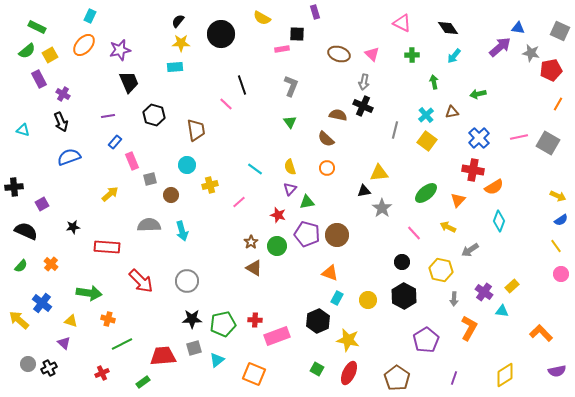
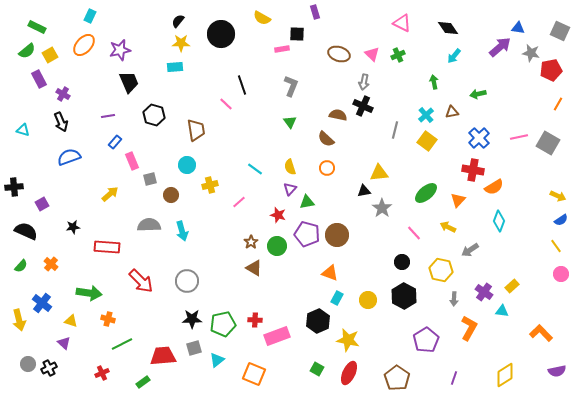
green cross at (412, 55): moved 14 px left; rotated 24 degrees counterclockwise
yellow arrow at (19, 320): rotated 145 degrees counterclockwise
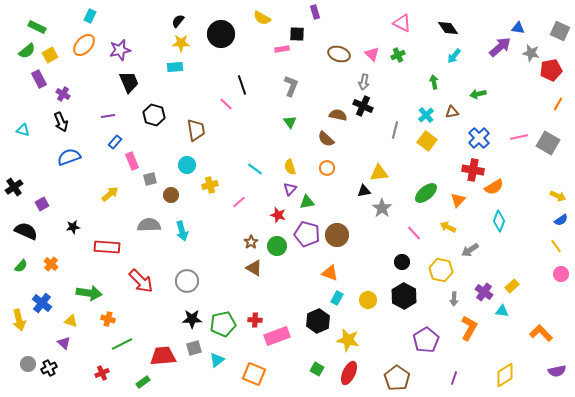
black cross at (14, 187): rotated 30 degrees counterclockwise
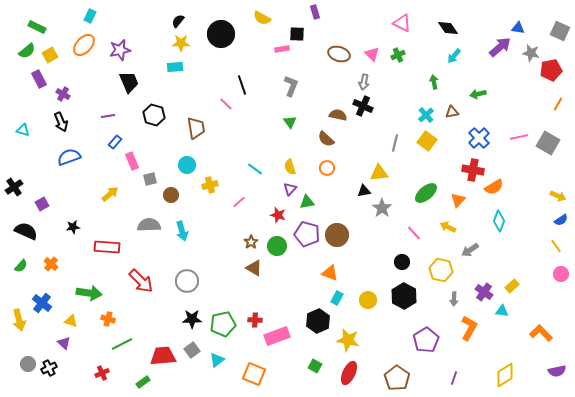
brown trapezoid at (196, 130): moved 2 px up
gray line at (395, 130): moved 13 px down
gray square at (194, 348): moved 2 px left, 2 px down; rotated 21 degrees counterclockwise
green square at (317, 369): moved 2 px left, 3 px up
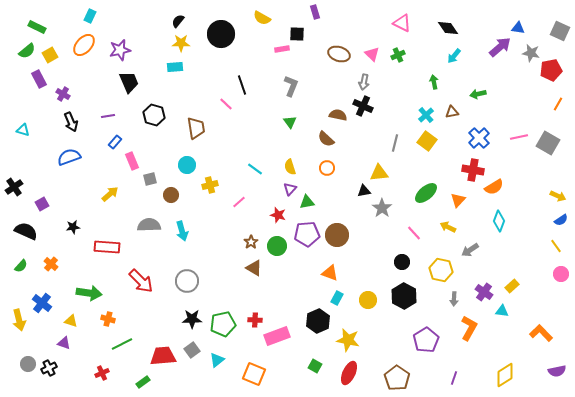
black arrow at (61, 122): moved 10 px right
purple pentagon at (307, 234): rotated 20 degrees counterclockwise
purple triangle at (64, 343): rotated 24 degrees counterclockwise
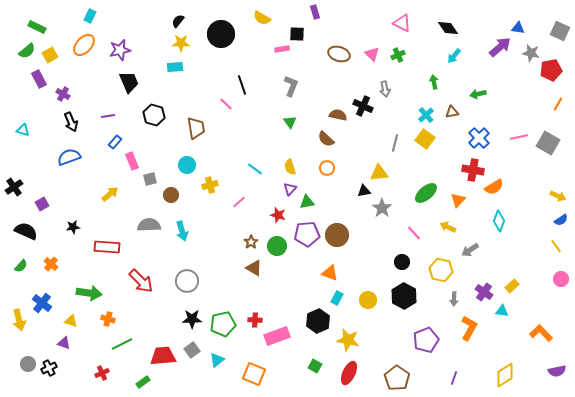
gray arrow at (364, 82): moved 21 px right, 7 px down; rotated 21 degrees counterclockwise
yellow square at (427, 141): moved 2 px left, 2 px up
pink circle at (561, 274): moved 5 px down
purple pentagon at (426, 340): rotated 10 degrees clockwise
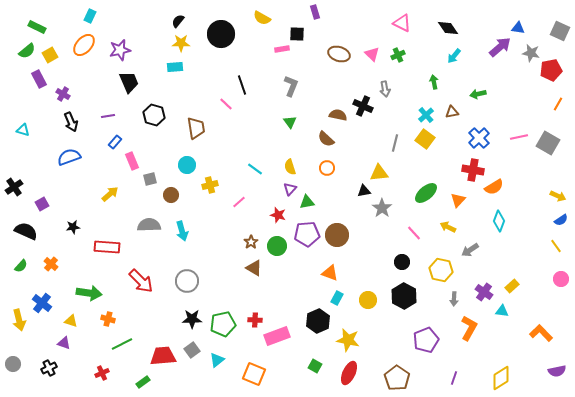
gray circle at (28, 364): moved 15 px left
yellow diamond at (505, 375): moved 4 px left, 3 px down
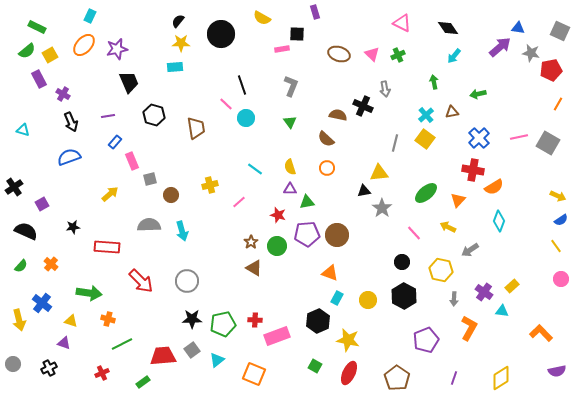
purple star at (120, 50): moved 3 px left, 1 px up
cyan circle at (187, 165): moved 59 px right, 47 px up
purple triangle at (290, 189): rotated 48 degrees clockwise
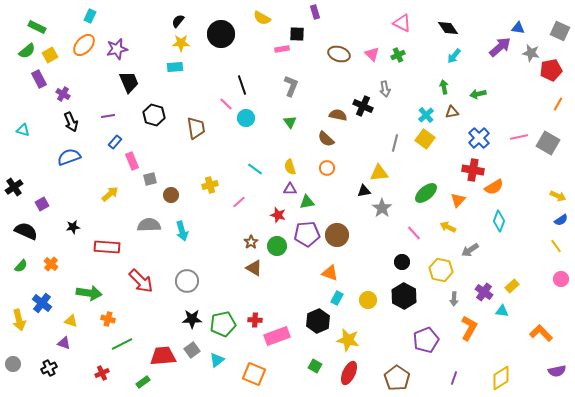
green arrow at (434, 82): moved 10 px right, 5 px down
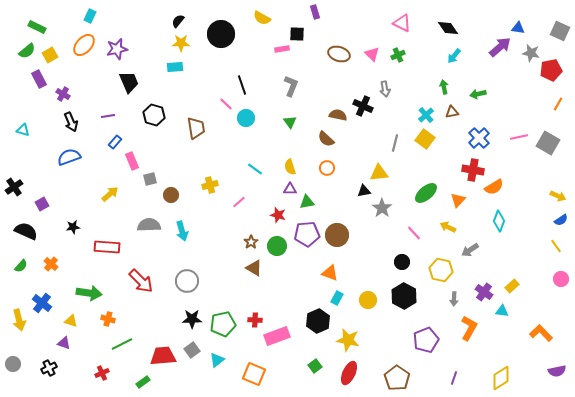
green square at (315, 366): rotated 24 degrees clockwise
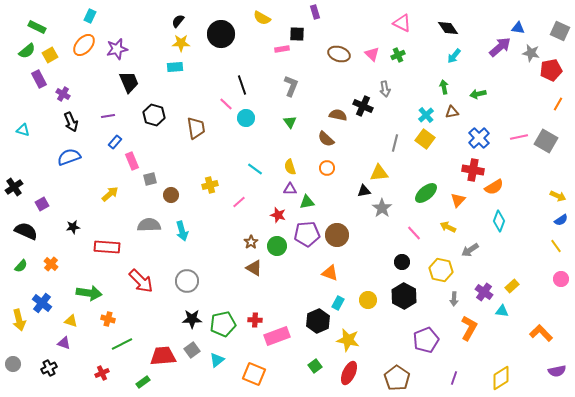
gray square at (548, 143): moved 2 px left, 2 px up
cyan rectangle at (337, 298): moved 1 px right, 5 px down
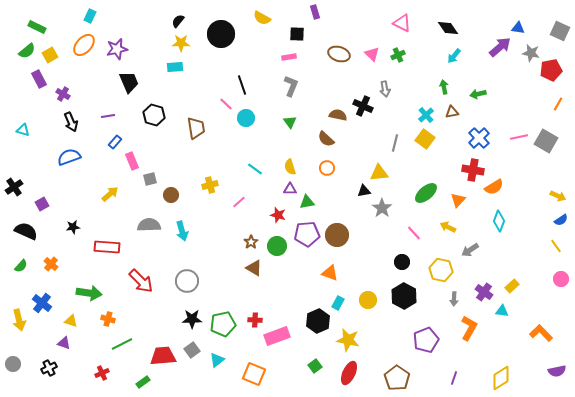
pink rectangle at (282, 49): moved 7 px right, 8 px down
